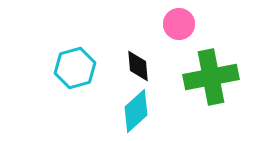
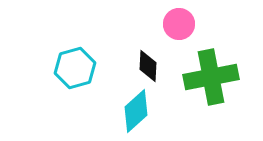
black diamond: moved 10 px right; rotated 8 degrees clockwise
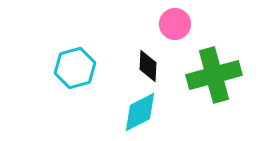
pink circle: moved 4 px left
green cross: moved 3 px right, 2 px up; rotated 4 degrees counterclockwise
cyan diamond: moved 4 px right, 1 px down; rotated 15 degrees clockwise
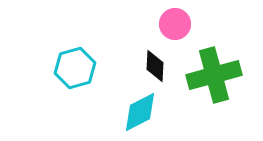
black diamond: moved 7 px right
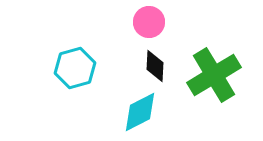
pink circle: moved 26 px left, 2 px up
green cross: rotated 16 degrees counterclockwise
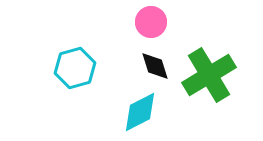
pink circle: moved 2 px right
black diamond: rotated 20 degrees counterclockwise
green cross: moved 5 px left
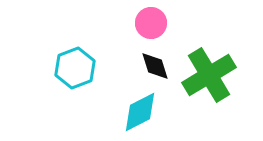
pink circle: moved 1 px down
cyan hexagon: rotated 6 degrees counterclockwise
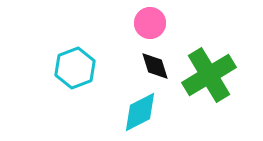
pink circle: moved 1 px left
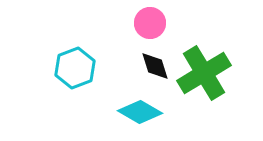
green cross: moved 5 px left, 2 px up
cyan diamond: rotated 57 degrees clockwise
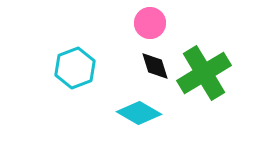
cyan diamond: moved 1 px left, 1 px down
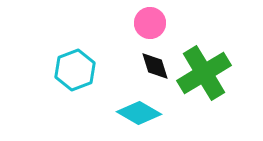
cyan hexagon: moved 2 px down
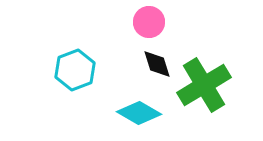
pink circle: moved 1 px left, 1 px up
black diamond: moved 2 px right, 2 px up
green cross: moved 12 px down
